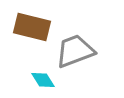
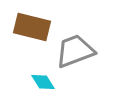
cyan diamond: moved 2 px down
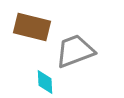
cyan diamond: moved 2 px right; rotated 30 degrees clockwise
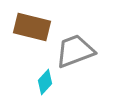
cyan diamond: rotated 45 degrees clockwise
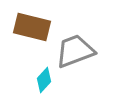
cyan diamond: moved 1 px left, 2 px up
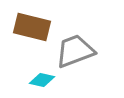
cyan diamond: moved 2 px left; rotated 60 degrees clockwise
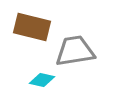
gray trapezoid: rotated 12 degrees clockwise
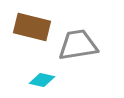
gray trapezoid: moved 3 px right, 6 px up
